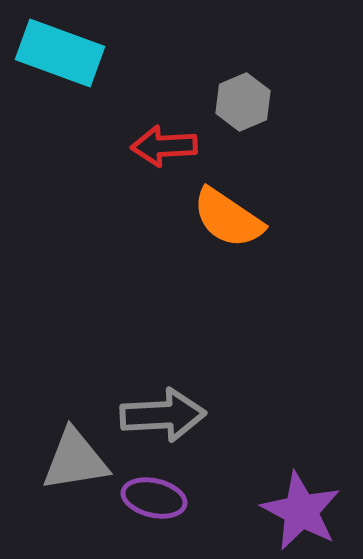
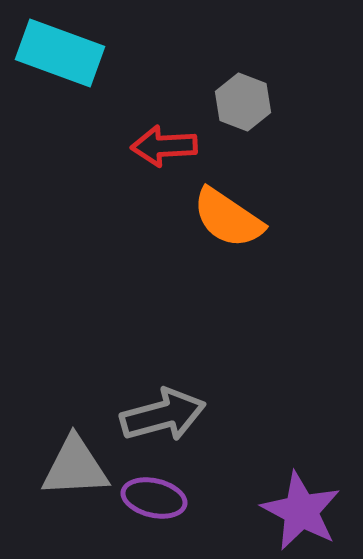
gray hexagon: rotated 16 degrees counterclockwise
gray arrow: rotated 12 degrees counterclockwise
gray triangle: moved 7 px down; rotated 6 degrees clockwise
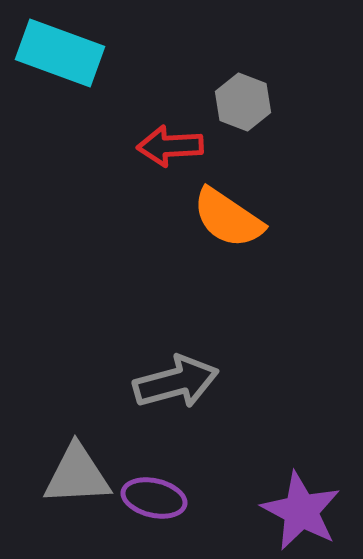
red arrow: moved 6 px right
gray arrow: moved 13 px right, 33 px up
gray triangle: moved 2 px right, 8 px down
